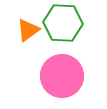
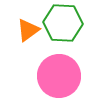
pink circle: moved 3 px left
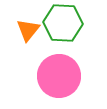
orange triangle: rotated 15 degrees counterclockwise
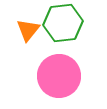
green hexagon: rotated 9 degrees counterclockwise
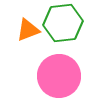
orange triangle: rotated 30 degrees clockwise
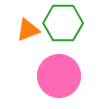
green hexagon: rotated 6 degrees clockwise
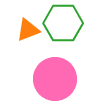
pink circle: moved 4 px left, 3 px down
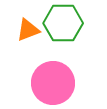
pink circle: moved 2 px left, 4 px down
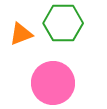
orange triangle: moved 7 px left, 4 px down
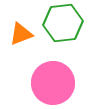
green hexagon: rotated 6 degrees counterclockwise
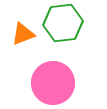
orange triangle: moved 2 px right
